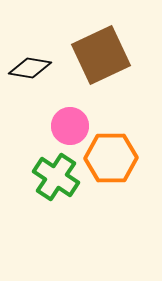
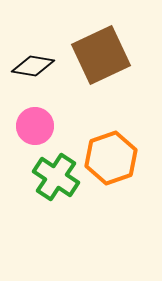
black diamond: moved 3 px right, 2 px up
pink circle: moved 35 px left
orange hexagon: rotated 18 degrees counterclockwise
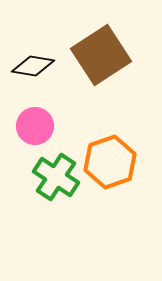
brown square: rotated 8 degrees counterclockwise
orange hexagon: moved 1 px left, 4 px down
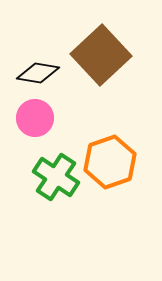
brown square: rotated 10 degrees counterclockwise
black diamond: moved 5 px right, 7 px down
pink circle: moved 8 px up
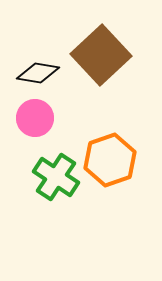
orange hexagon: moved 2 px up
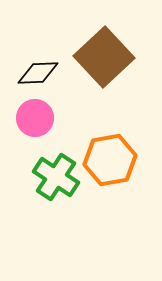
brown square: moved 3 px right, 2 px down
black diamond: rotated 12 degrees counterclockwise
orange hexagon: rotated 9 degrees clockwise
